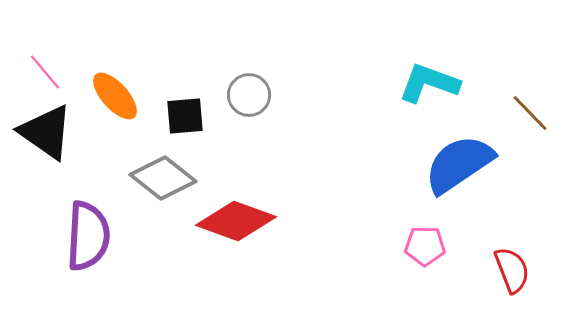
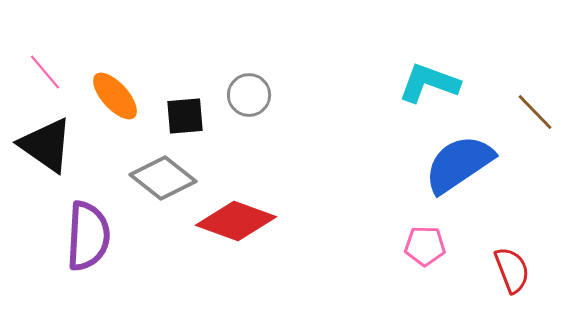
brown line: moved 5 px right, 1 px up
black triangle: moved 13 px down
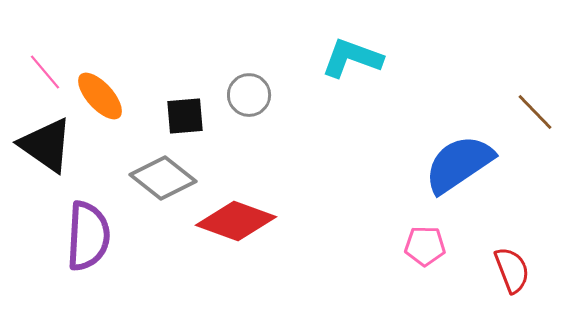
cyan L-shape: moved 77 px left, 25 px up
orange ellipse: moved 15 px left
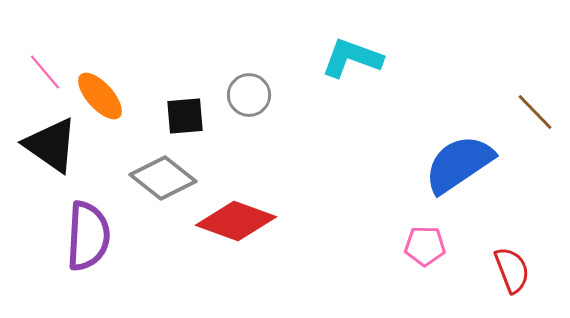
black triangle: moved 5 px right
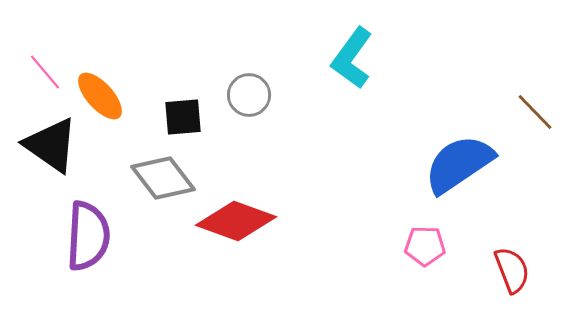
cyan L-shape: rotated 74 degrees counterclockwise
black square: moved 2 px left, 1 px down
gray diamond: rotated 14 degrees clockwise
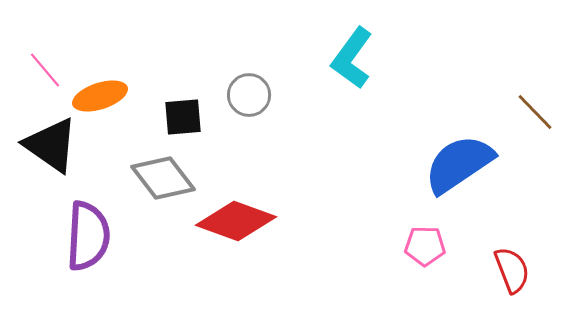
pink line: moved 2 px up
orange ellipse: rotated 66 degrees counterclockwise
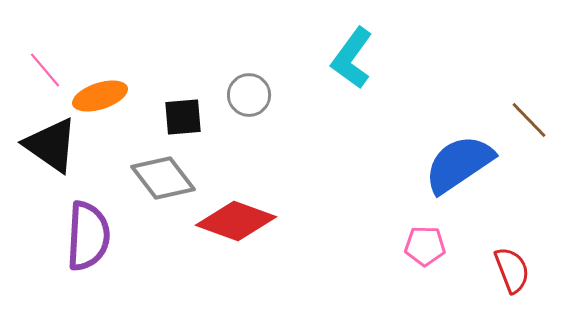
brown line: moved 6 px left, 8 px down
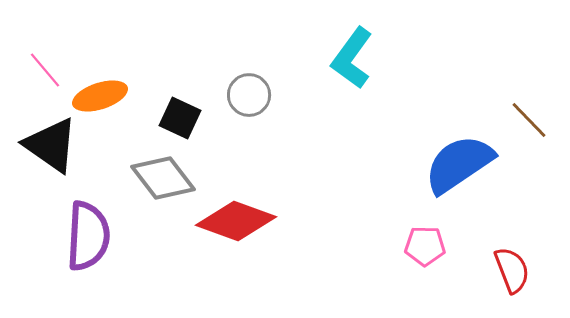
black square: moved 3 px left, 1 px down; rotated 30 degrees clockwise
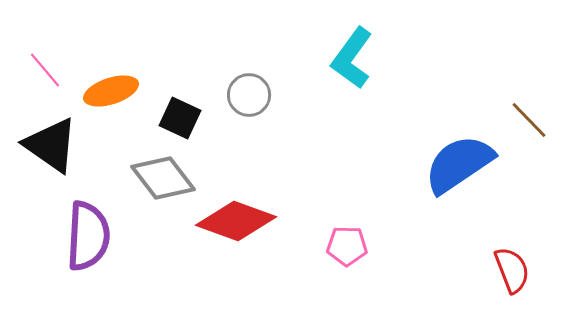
orange ellipse: moved 11 px right, 5 px up
pink pentagon: moved 78 px left
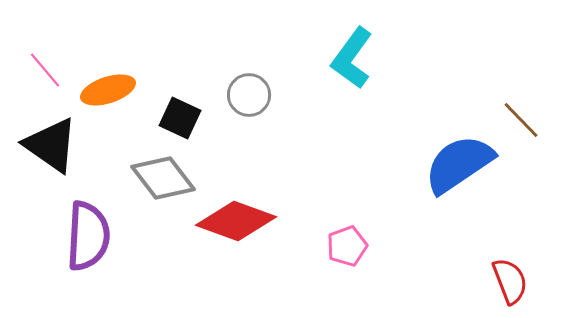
orange ellipse: moved 3 px left, 1 px up
brown line: moved 8 px left
pink pentagon: rotated 21 degrees counterclockwise
red semicircle: moved 2 px left, 11 px down
